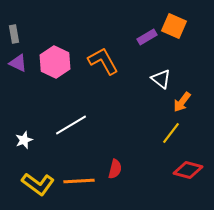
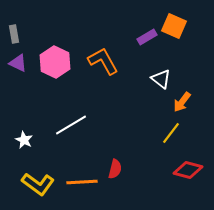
white star: rotated 24 degrees counterclockwise
orange line: moved 3 px right, 1 px down
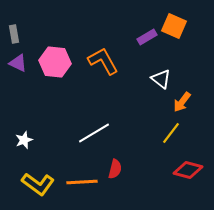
pink hexagon: rotated 20 degrees counterclockwise
white line: moved 23 px right, 8 px down
white star: rotated 24 degrees clockwise
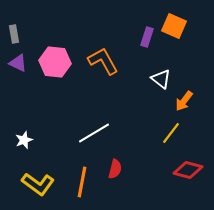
purple rectangle: rotated 42 degrees counterclockwise
orange arrow: moved 2 px right, 1 px up
orange line: rotated 76 degrees counterclockwise
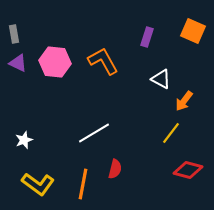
orange square: moved 19 px right, 5 px down
white triangle: rotated 10 degrees counterclockwise
orange line: moved 1 px right, 2 px down
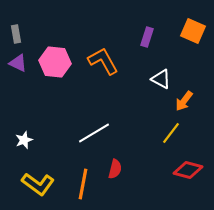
gray rectangle: moved 2 px right
